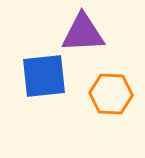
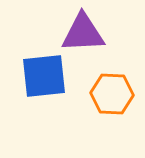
orange hexagon: moved 1 px right
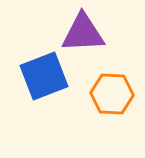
blue square: rotated 15 degrees counterclockwise
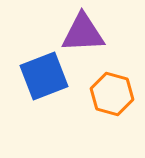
orange hexagon: rotated 12 degrees clockwise
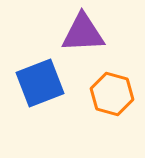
blue square: moved 4 px left, 7 px down
